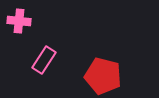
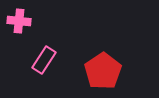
red pentagon: moved 5 px up; rotated 24 degrees clockwise
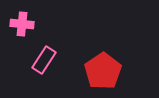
pink cross: moved 3 px right, 3 px down
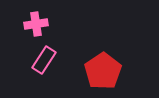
pink cross: moved 14 px right; rotated 15 degrees counterclockwise
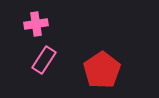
red pentagon: moved 1 px left, 1 px up
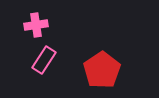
pink cross: moved 1 px down
